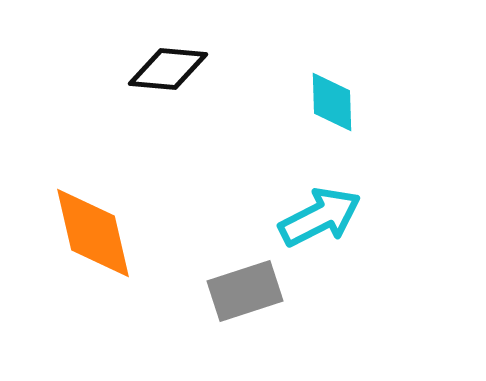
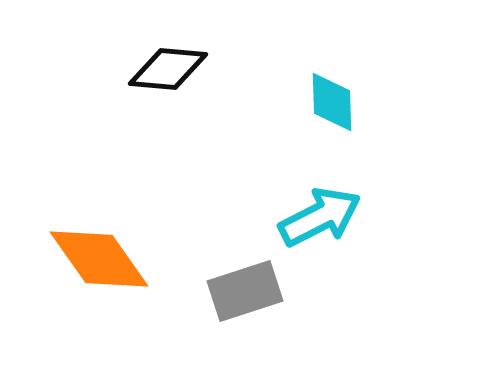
orange diamond: moved 6 px right, 26 px down; rotated 22 degrees counterclockwise
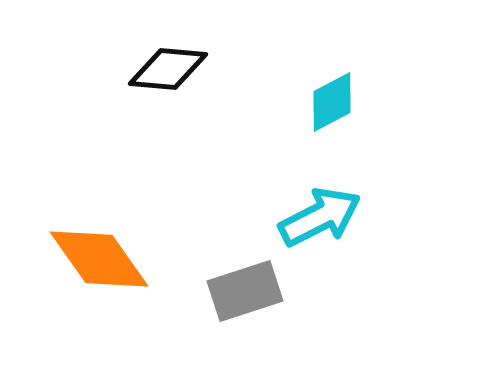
cyan diamond: rotated 64 degrees clockwise
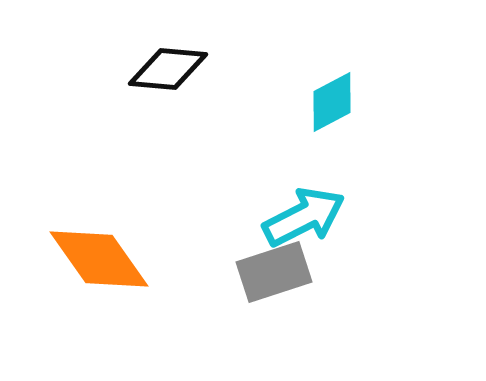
cyan arrow: moved 16 px left
gray rectangle: moved 29 px right, 19 px up
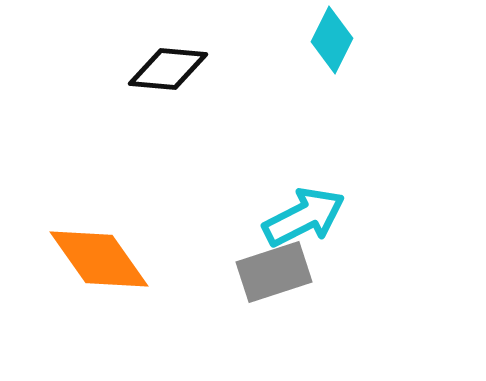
cyan diamond: moved 62 px up; rotated 36 degrees counterclockwise
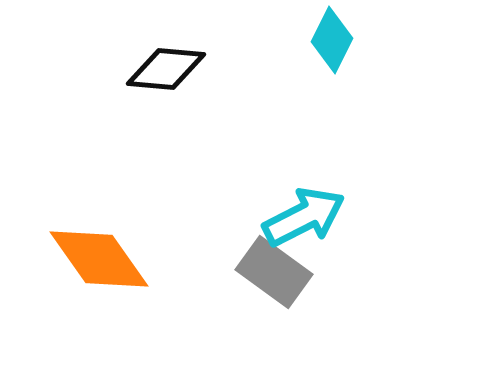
black diamond: moved 2 px left
gray rectangle: rotated 54 degrees clockwise
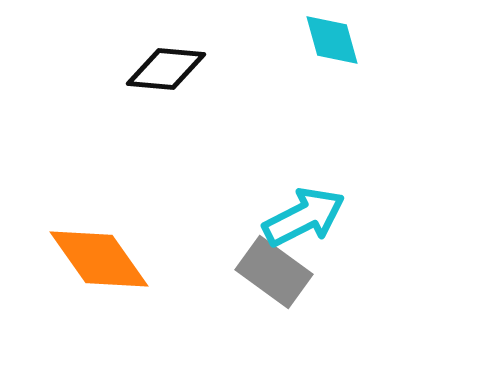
cyan diamond: rotated 42 degrees counterclockwise
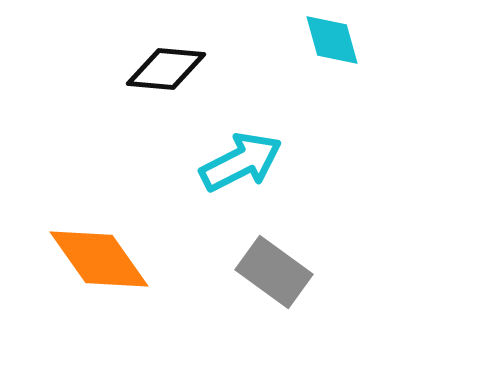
cyan arrow: moved 63 px left, 55 px up
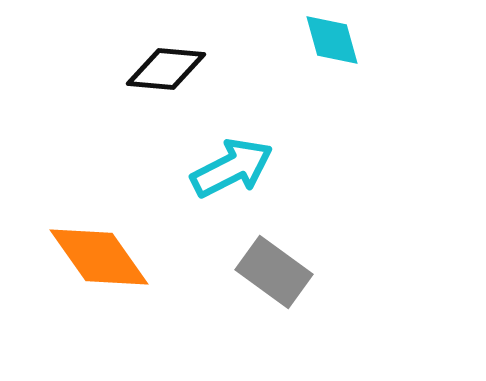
cyan arrow: moved 9 px left, 6 px down
orange diamond: moved 2 px up
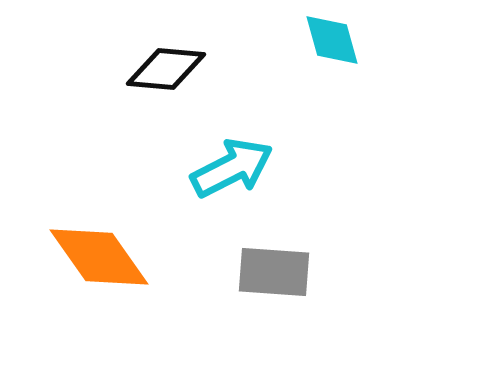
gray rectangle: rotated 32 degrees counterclockwise
